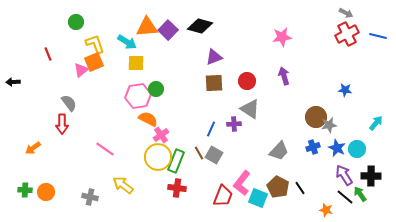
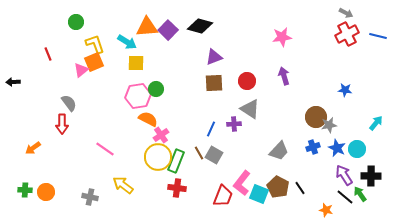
cyan square at (258, 198): moved 1 px right, 4 px up
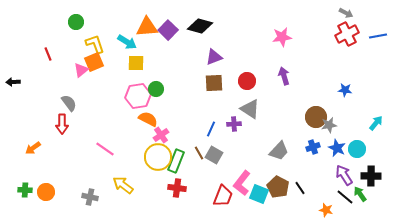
blue line at (378, 36): rotated 24 degrees counterclockwise
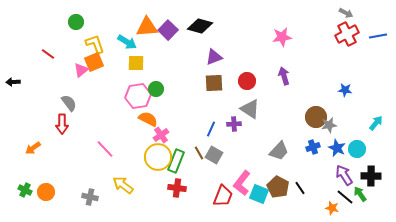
red line at (48, 54): rotated 32 degrees counterclockwise
pink line at (105, 149): rotated 12 degrees clockwise
green cross at (25, 190): rotated 24 degrees clockwise
orange star at (326, 210): moved 6 px right, 2 px up
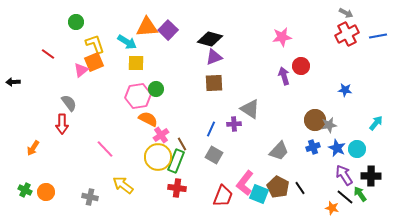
black diamond at (200, 26): moved 10 px right, 13 px down
red circle at (247, 81): moved 54 px right, 15 px up
brown circle at (316, 117): moved 1 px left, 3 px down
orange arrow at (33, 148): rotated 21 degrees counterclockwise
brown line at (199, 153): moved 17 px left, 9 px up
pink L-shape at (242, 183): moved 3 px right
